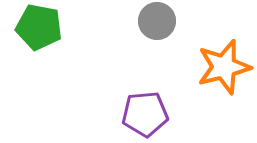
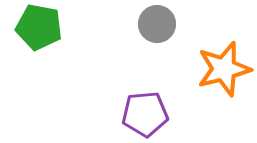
gray circle: moved 3 px down
orange star: moved 2 px down
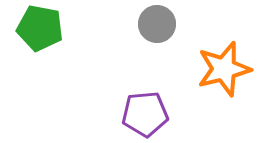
green pentagon: moved 1 px right, 1 px down
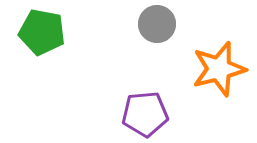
green pentagon: moved 2 px right, 4 px down
orange star: moved 5 px left
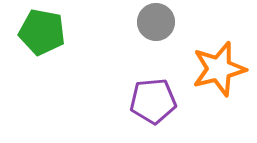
gray circle: moved 1 px left, 2 px up
purple pentagon: moved 8 px right, 13 px up
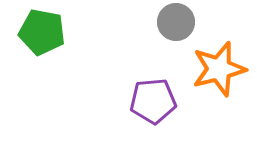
gray circle: moved 20 px right
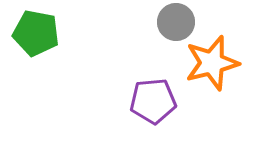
green pentagon: moved 6 px left, 1 px down
orange star: moved 7 px left, 6 px up
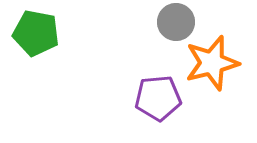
purple pentagon: moved 5 px right, 3 px up
